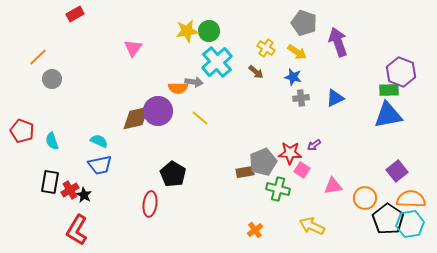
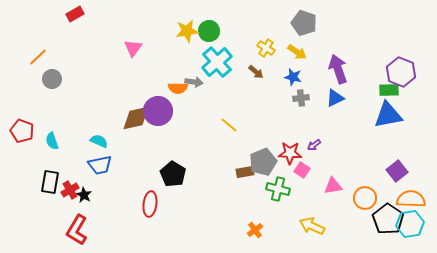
purple arrow at (338, 42): moved 27 px down
yellow line at (200, 118): moved 29 px right, 7 px down
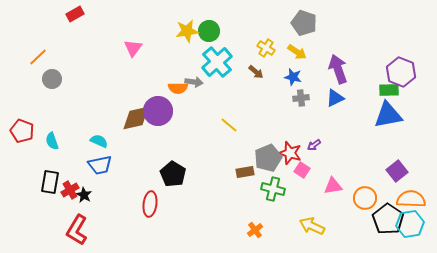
red star at (290, 153): rotated 15 degrees clockwise
gray pentagon at (263, 162): moved 5 px right, 4 px up
green cross at (278, 189): moved 5 px left
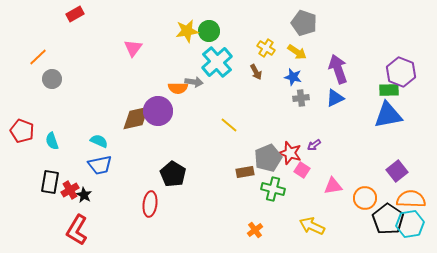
brown arrow at (256, 72): rotated 21 degrees clockwise
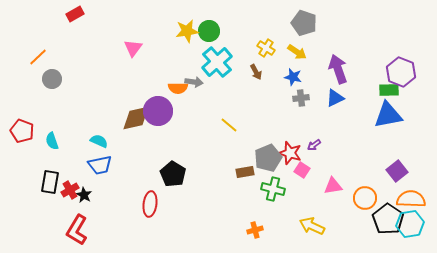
orange cross at (255, 230): rotated 21 degrees clockwise
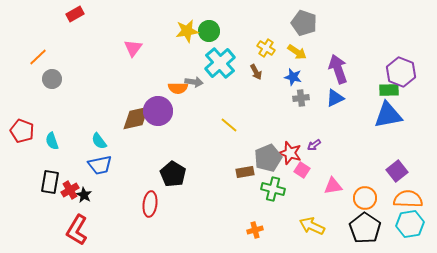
cyan cross at (217, 62): moved 3 px right, 1 px down
cyan semicircle at (99, 141): rotated 150 degrees counterclockwise
orange semicircle at (411, 199): moved 3 px left
black pentagon at (388, 219): moved 23 px left, 9 px down
